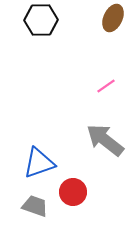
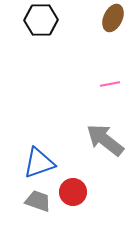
pink line: moved 4 px right, 2 px up; rotated 24 degrees clockwise
gray trapezoid: moved 3 px right, 5 px up
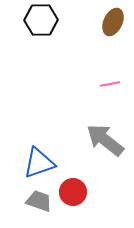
brown ellipse: moved 4 px down
gray trapezoid: moved 1 px right
